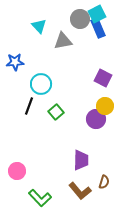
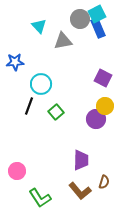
green L-shape: rotated 10 degrees clockwise
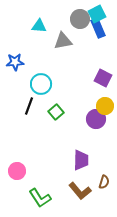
cyan triangle: rotated 42 degrees counterclockwise
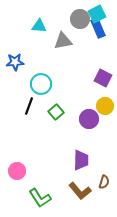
purple circle: moved 7 px left
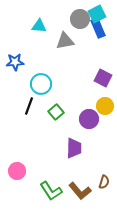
gray triangle: moved 2 px right
purple trapezoid: moved 7 px left, 12 px up
green L-shape: moved 11 px right, 7 px up
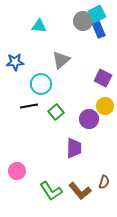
gray circle: moved 3 px right, 2 px down
gray triangle: moved 4 px left, 19 px down; rotated 30 degrees counterclockwise
black line: rotated 60 degrees clockwise
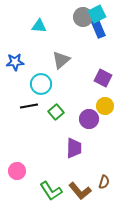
gray circle: moved 4 px up
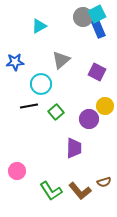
cyan triangle: rotated 35 degrees counterclockwise
purple square: moved 6 px left, 6 px up
brown semicircle: rotated 56 degrees clockwise
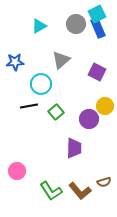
gray circle: moved 7 px left, 7 px down
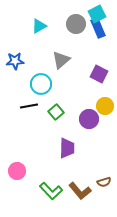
blue star: moved 1 px up
purple square: moved 2 px right, 2 px down
purple trapezoid: moved 7 px left
green L-shape: rotated 10 degrees counterclockwise
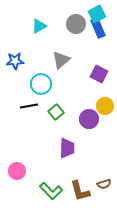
brown semicircle: moved 2 px down
brown L-shape: rotated 25 degrees clockwise
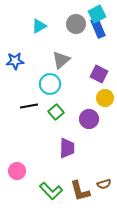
cyan circle: moved 9 px right
yellow circle: moved 8 px up
